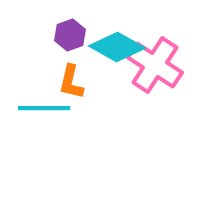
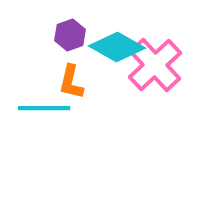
pink cross: rotated 14 degrees clockwise
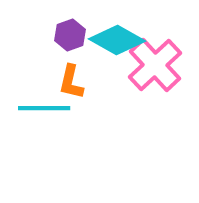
cyan diamond: moved 7 px up
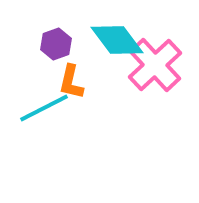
purple hexagon: moved 14 px left, 9 px down
cyan diamond: rotated 24 degrees clockwise
cyan line: rotated 27 degrees counterclockwise
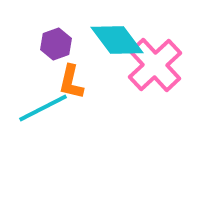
cyan line: moved 1 px left
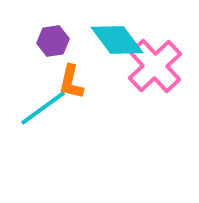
purple hexagon: moved 3 px left, 3 px up; rotated 12 degrees clockwise
pink cross: moved 1 px down
cyan line: rotated 9 degrees counterclockwise
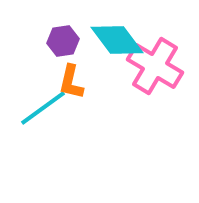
purple hexagon: moved 10 px right
pink cross: rotated 16 degrees counterclockwise
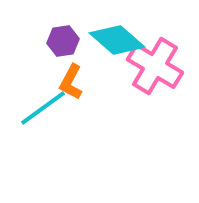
cyan diamond: rotated 12 degrees counterclockwise
orange L-shape: rotated 15 degrees clockwise
